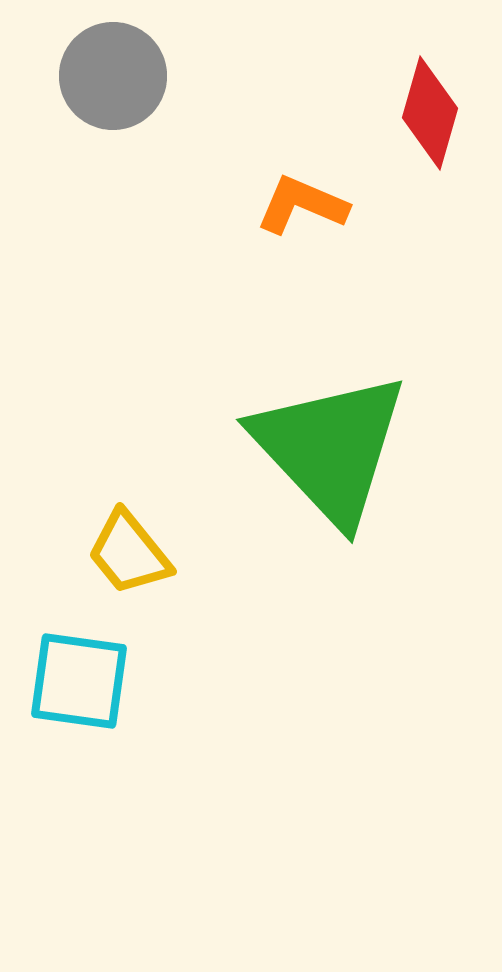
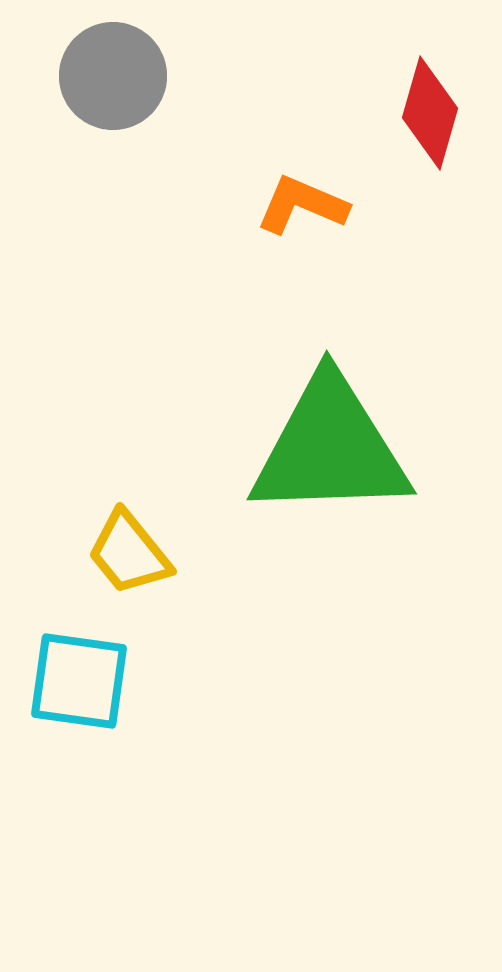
green triangle: rotated 49 degrees counterclockwise
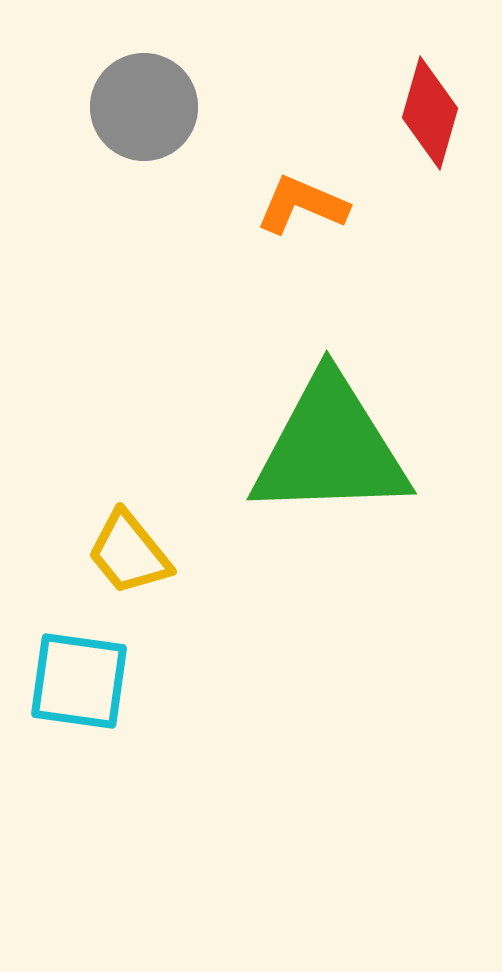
gray circle: moved 31 px right, 31 px down
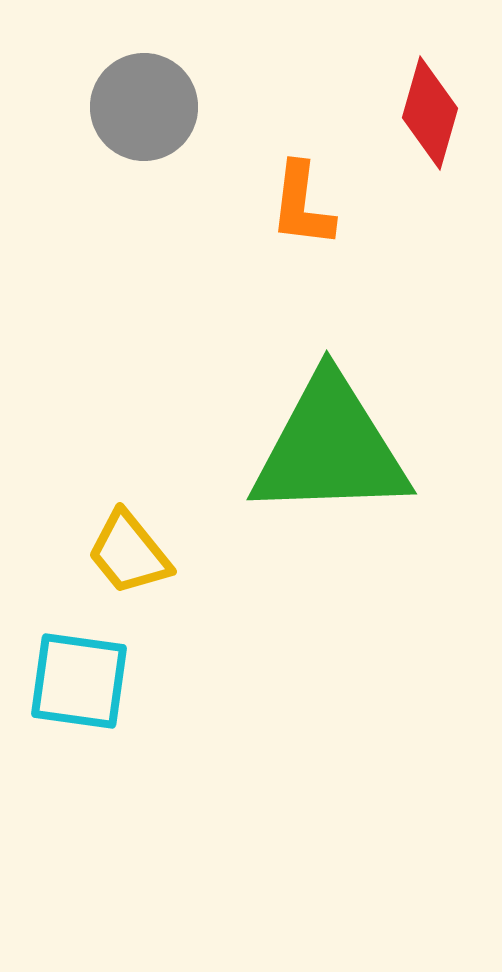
orange L-shape: rotated 106 degrees counterclockwise
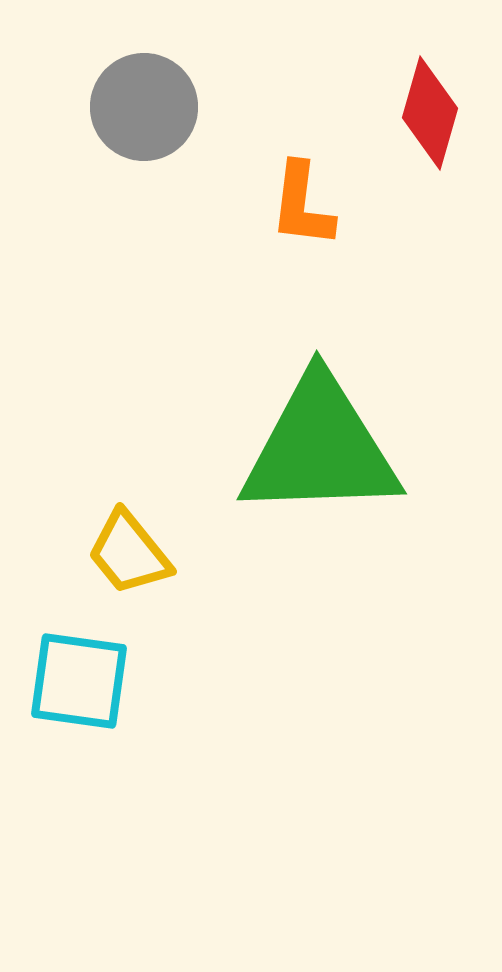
green triangle: moved 10 px left
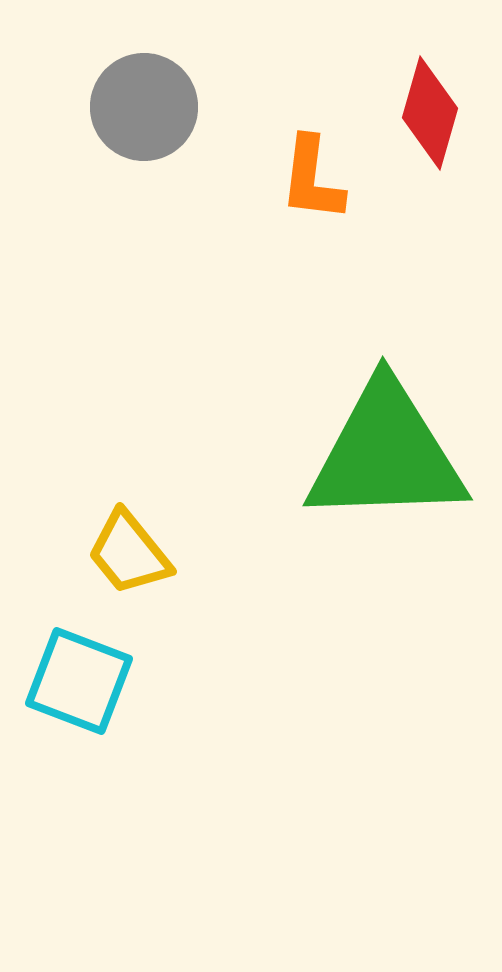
orange L-shape: moved 10 px right, 26 px up
green triangle: moved 66 px right, 6 px down
cyan square: rotated 13 degrees clockwise
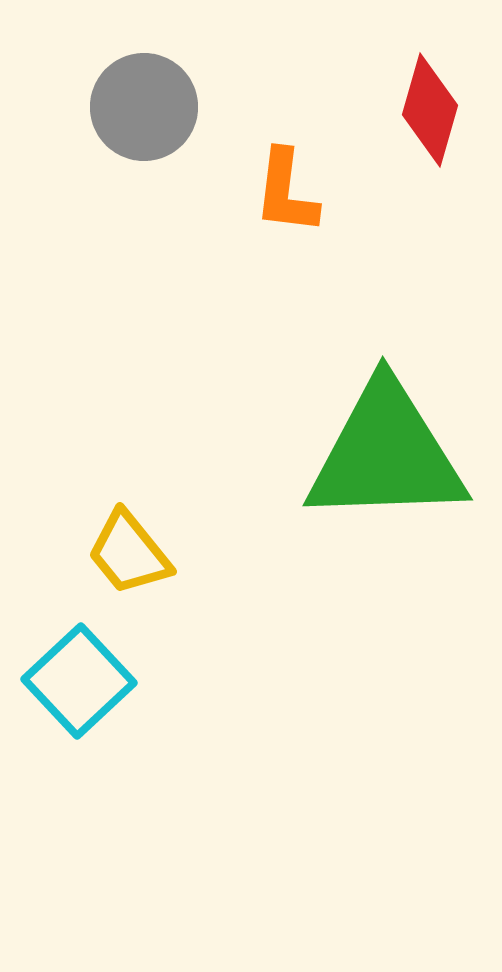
red diamond: moved 3 px up
orange L-shape: moved 26 px left, 13 px down
cyan square: rotated 26 degrees clockwise
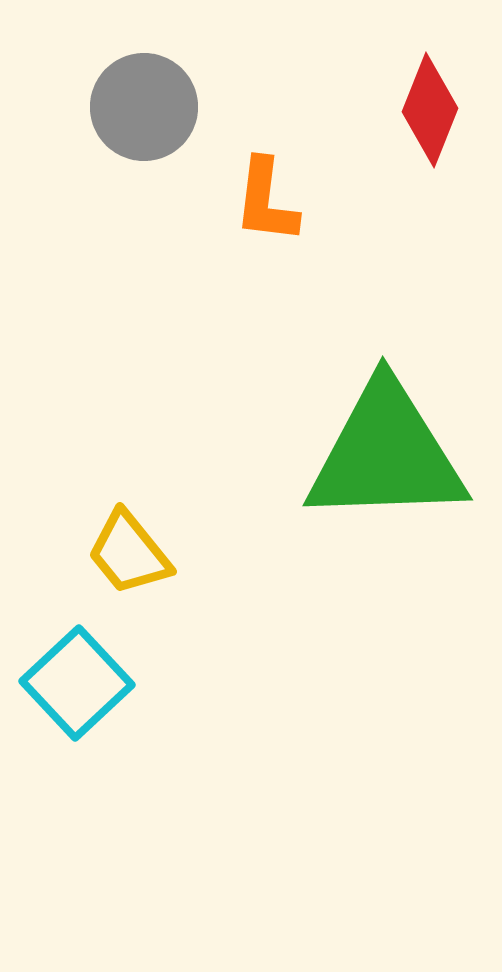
red diamond: rotated 6 degrees clockwise
orange L-shape: moved 20 px left, 9 px down
cyan square: moved 2 px left, 2 px down
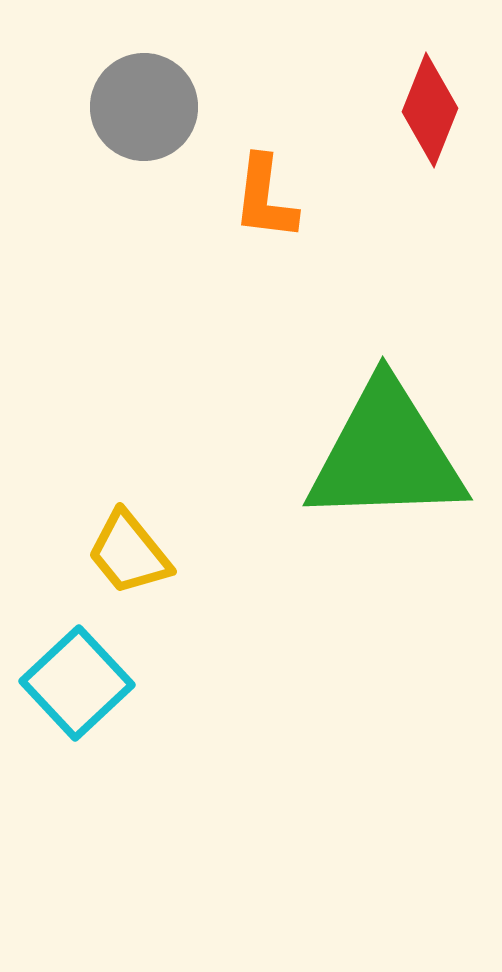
orange L-shape: moved 1 px left, 3 px up
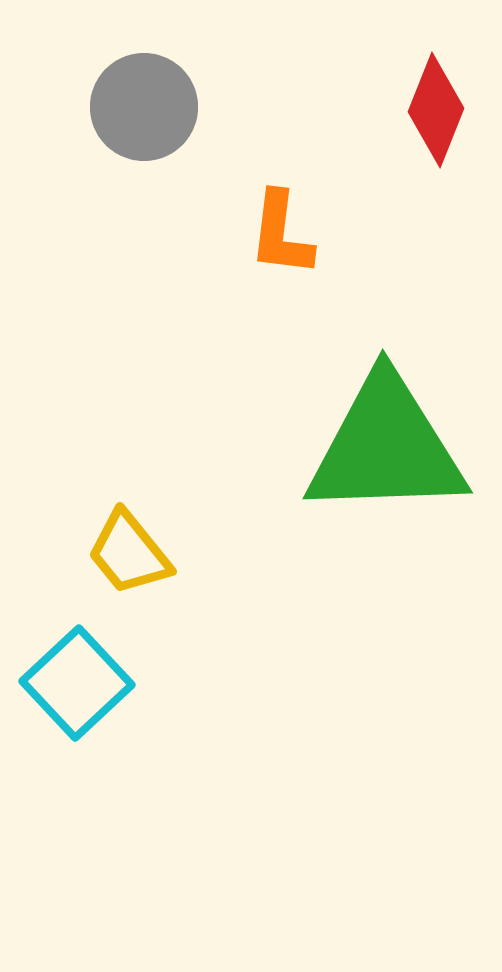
red diamond: moved 6 px right
orange L-shape: moved 16 px right, 36 px down
green triangle: moved 7 px up
